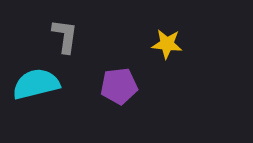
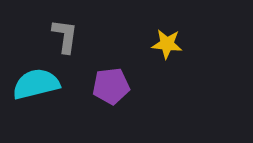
purple pentagon: moved 8 px left
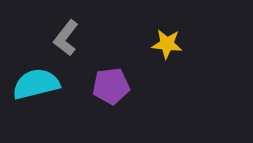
gray L-shape: moved 1 px right, 2 px down; rotated 150 degrees counterclockwise
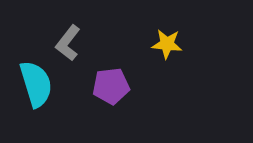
gray L-shape: moved 2 px right, 5 px down
cyan semicircle: rotated 87 degrees clockwise
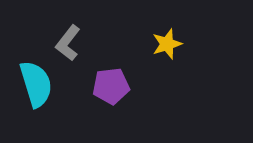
yellow star: rotated 24 degrees counterclockwise
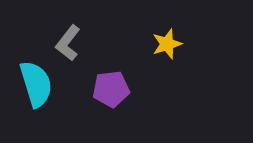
purple pentagon: moved 3 px down
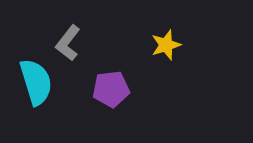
yellow star: moved 1 px left, 1 px down
cyan semicircle: moved 2 px up
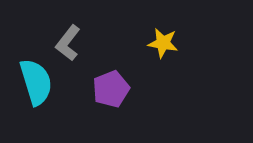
yellow star: moved 3 px left, 2 px up; rotated 28 degrees clockwise
purple pentagon: rotated 15 degrees counterclockwise
